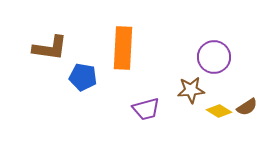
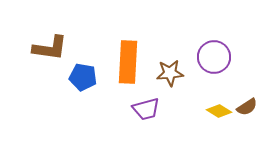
orange rectangle: moved 5 px right, 14 px down
brown star: moved 21 px left, 17 px up
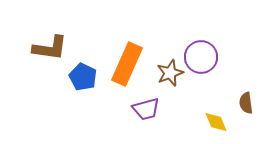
purple circle: moved 13 px left
orange rectangle: moved 1 px left, 2 px down; rotated 21 degrees clockwise
brown star: rotated 16 degrees counterclockwise
blue pentagon: rotated 16 degrees clockwise
brown semicircle: moved 1 px left, 4 px up; rotated 115 degrees clockwise
yellow diamond: moved 3 px left, 11 px down; rotated 35 degrees clockwise
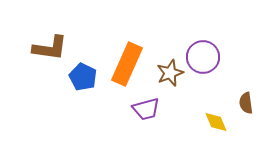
purple circle: moved 2 px right
